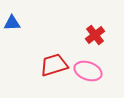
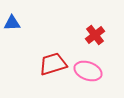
red trapezoid: moved 1 px left, 1 px up
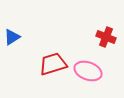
blue triangle: moved 14 px down; rotated 30 degrees counterclockwise
red cross: moved 11 px right, 2 px down; rotated 30 degrees counterclockwise
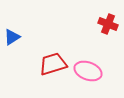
red cross: moved 2 px right, 13 px up
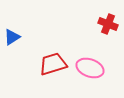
pink ellipse: moved 2 px right, 3 px up
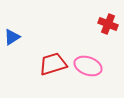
pink ellipse: moved 2 px left, 2 px up
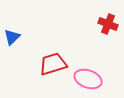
blue triangle: rotated 12 degrees counterclockwise
pink ellipse: moved 13 px down
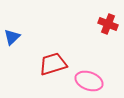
pink ellipse: moved 1 px right, 2 px down
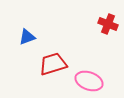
blue triangle: moved 15 px right; rotated 24 degrees clockwise
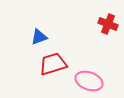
blue triangle: moved 12 px right
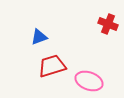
red trapezoid: moved 1 px left, 2 px down
